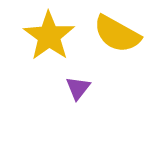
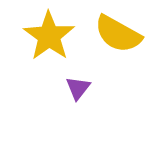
yellow semicircle: moved 1 px right
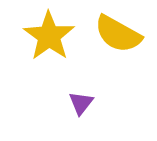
purple triangle: moved 3 px right, 15 px down
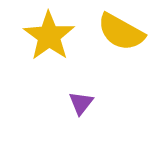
yellow semicircle: moved 3 px right, 2 px up
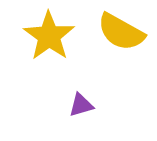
purple triangle: moved 2 px down; rotated 36 degrees clockwise
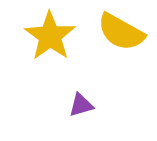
yellow star: moved 1 px right
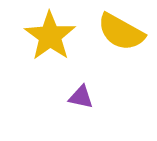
purple triangle: moved 8 px up; rotated 28 degrees clockwise
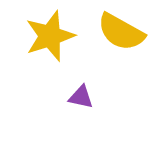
yellow star: rotated 18 degrees clockwise
